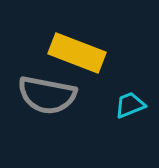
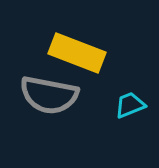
gray semicircle: moved 2 px right
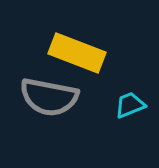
gray semicircle: moved 2 px down
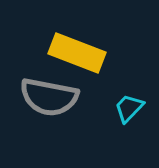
cyan trapezoid: moved 1 px left, 3 px down; rotated 24 degrees counterclockwise
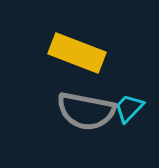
gray semicircle: moved 37 px right, 14 px down
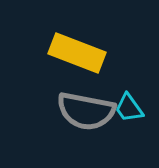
cyan trapezoid: rotated 80 degrees counterclockwise
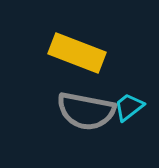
cyan trapezoid: moved 1 px up; rotated 88 degrees clockwise
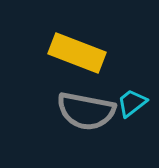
cyan trapezoid: moved 3 px right, 4 px up
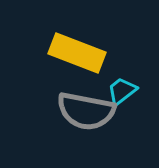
cyan trapezoid: moved 10 px left, 12 px up
